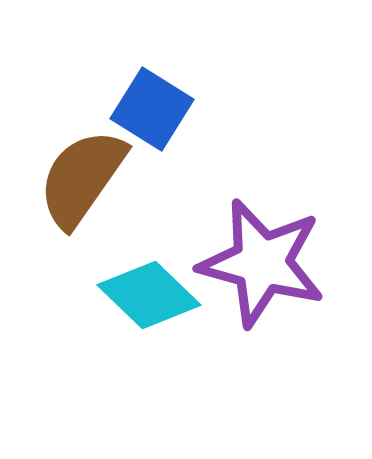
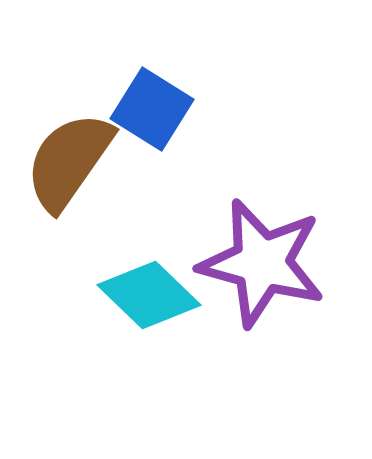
brown semicircle: moved 13 px left, 17 px up
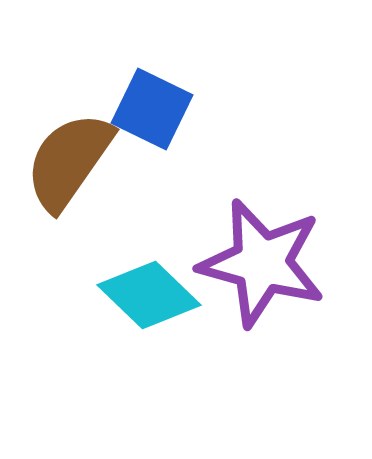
blue square: rotated 6 degrees counterclockwise
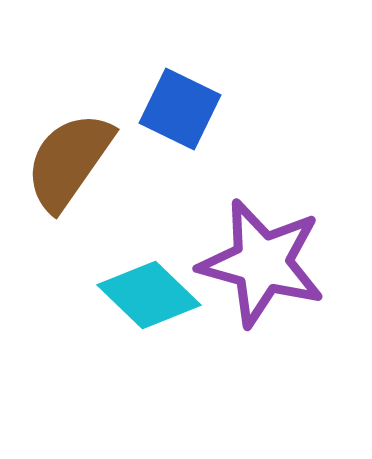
blue square: moved 28 px right
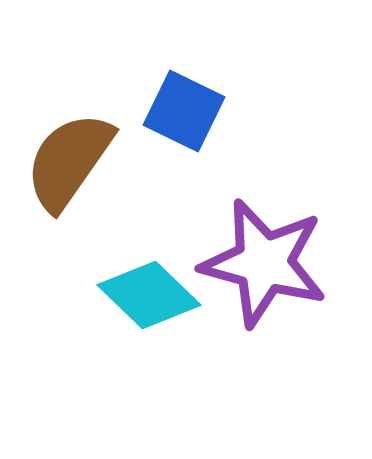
blue square: moved 4 px right, 2 px down
purple star: moved 2 px right
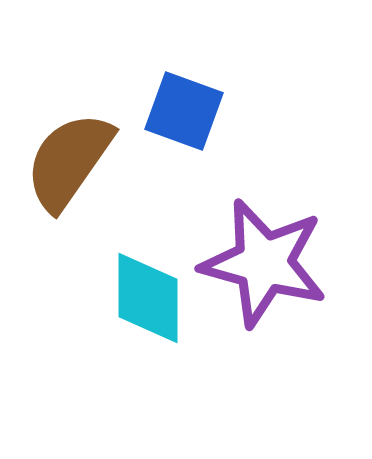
blue square: rotated 6 degrees counterclockwise
cyan diamond: moved 1 px left, 3 px down; rotated 46 degrees clockwise
